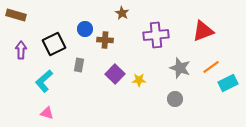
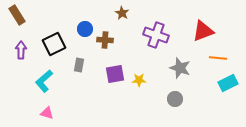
brown rectangle: moved 1 px right; rotated 42 degrees clockwise
purple cross: rotated 25 degrees clockwise
orange line: moved 7 px right, 9 px up; rotated 42 degrees clockwise
purple square: rotated 36 degrees clockwise
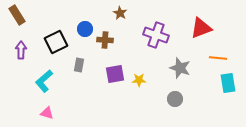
brown star: moved 2 px left
red triangle: moved 2 px left, 3 px up
black square: moved 2 px right, 2 px up
cyan rectangle: rotated 72 degrees counterclockwise
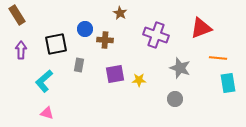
black square: moved 2 px down; rotated 15 degrees clockwise
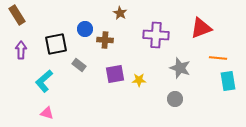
purple cross: rotated 15 degrees counterclockwise
gray rectangle: rotated 64 degrees counterclockwise
cyan rectangle: moved 2 px up
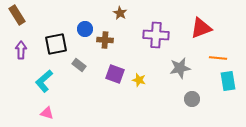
gray star: rotated 30 degrees counterclockwise
purple square: rotated 30 degrees clockwise
yellow star: rotated 16 degrees clockwise
gray circle: moved 17 px right
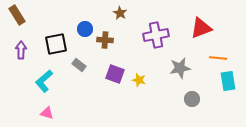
purple cross: rotated 15 degrees counterclockwise
